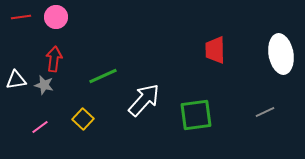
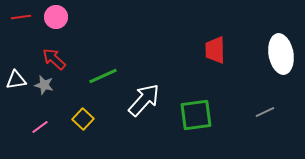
red arrow: rotated 55 degrees counterclockwise
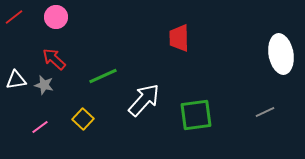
red line: moved 7 px left; rotated 30 degrees counterclockwise
red trapezoid: moved 36 px left, 12 px up
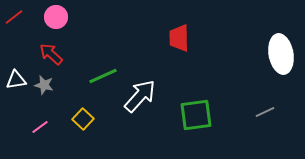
red arrow: moved 3 px left, 5 px up
white arrow: moved 4 px left, 4 px up
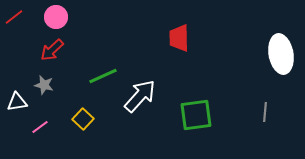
red arrow: moved 1 px right, 4 px up; rotated 85 degrees counterclockwise
white triangle: moved 1 px right, 22 px down
gray line: rotated 60 degrees counterclockwise
